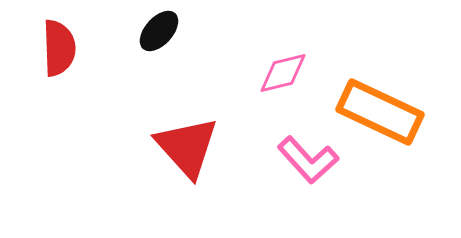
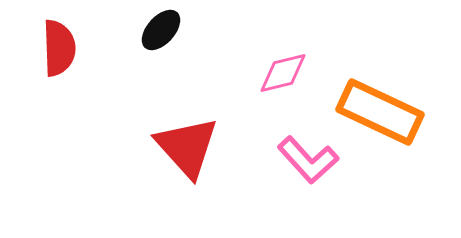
black ellipse: moved 2 px right, 1 px up
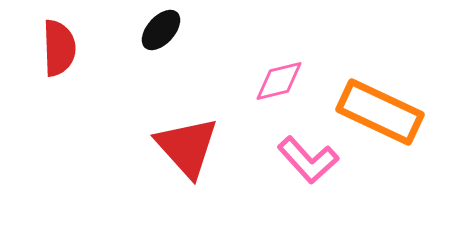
pink diamond: moved 4 px left, 8 px down
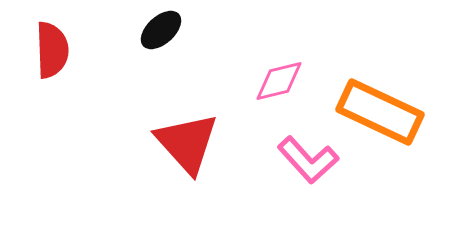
black ellipse: rotated 6 degrees clockwise
red semicircle: moved 7 px left, 2 px down
red triangle: moved 4 px up
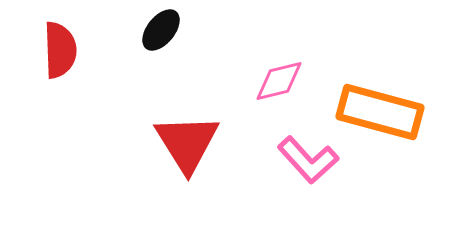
black ellipse: rotated 9 degrees counterclockwise
red semicircle: moved 8 px right
orange rectangle: rotated 10 degrees counterclockwise
red triangle: rotated 10 degrees clockwise
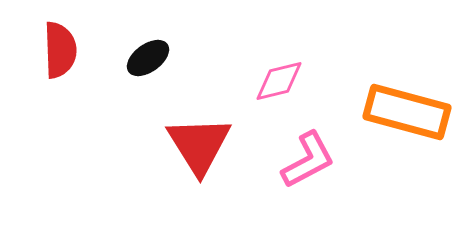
black ellipse: moved 13 px left, 28 px down; rotated 15 degrees clockwise
orange rectangle: moved 27 px right
red triangle: moved 12 px right, 2 px down
pink L-shape: rotated 76 degrees counterclockwise
